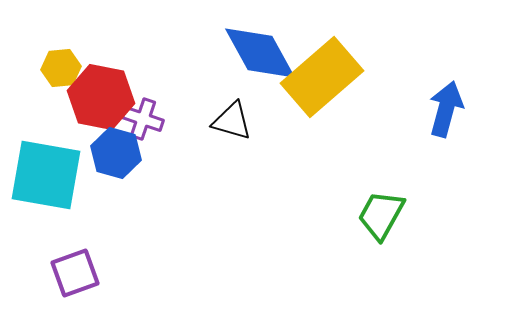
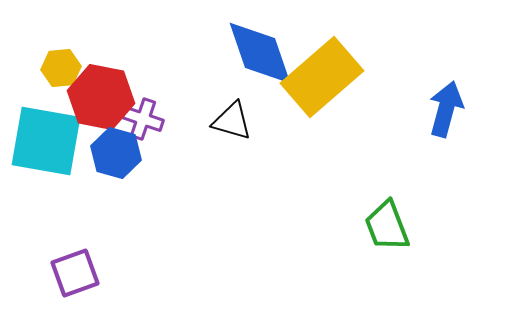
blue diamond: rotated 10 degrees clockwise
cyan square: moved 34 px up
green trapezoid: moved 6 px right, 11 px down; rotated 50 degrees counterclockwise
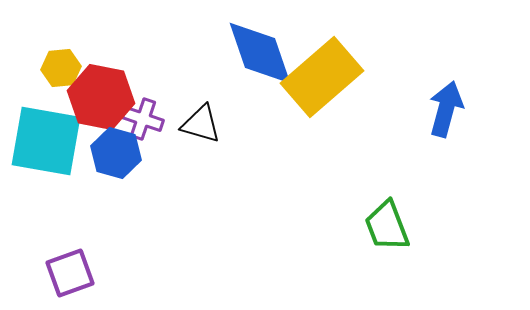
black triangle: moved 31 px left, 3 px down
purple square: moved 5 px left
